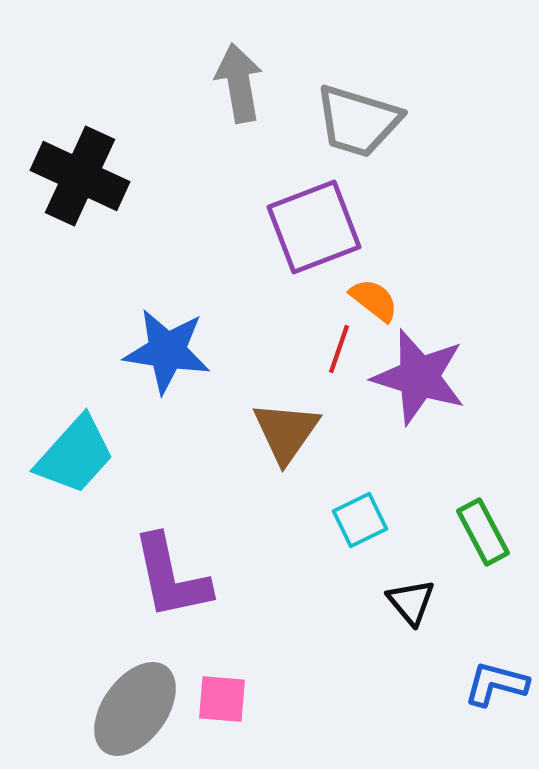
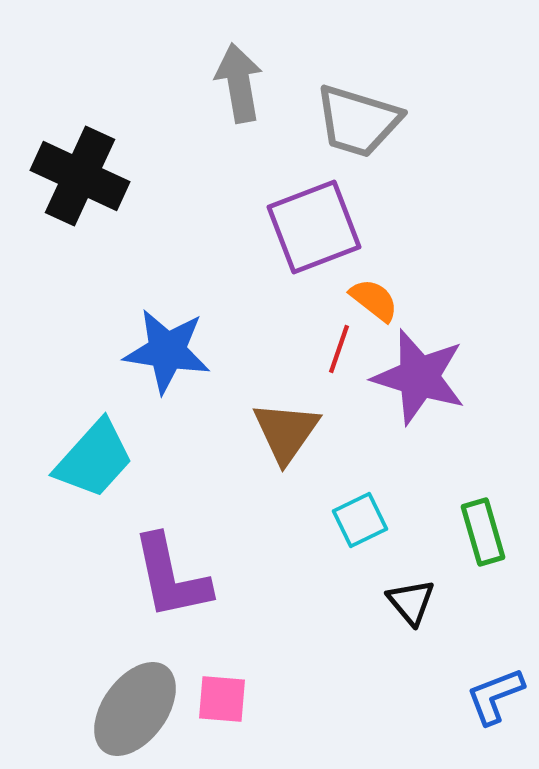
cyan trapezoid: moved 19 px right, 4 px down
green rectangle: rotated 12 degrees clockwise
blue L-shape: moved 1 px left, 12 px down; rotated 36 degrees counterclockwise
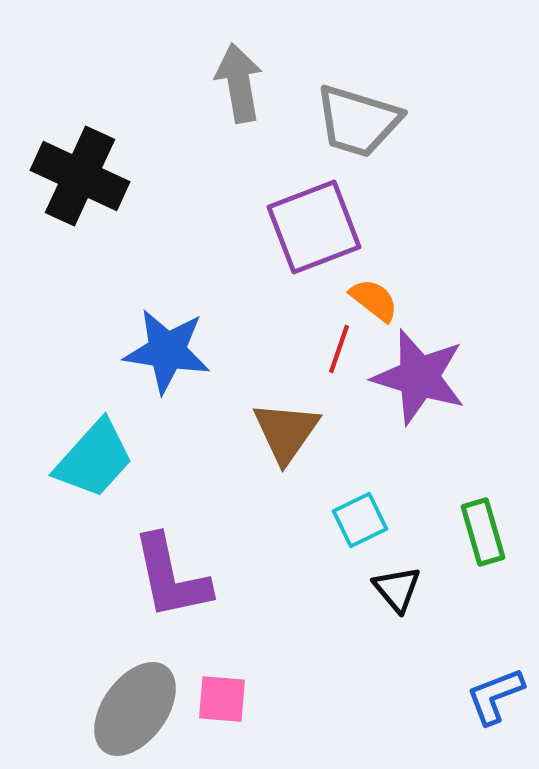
black triangle: moved 14 px left, 13 px up
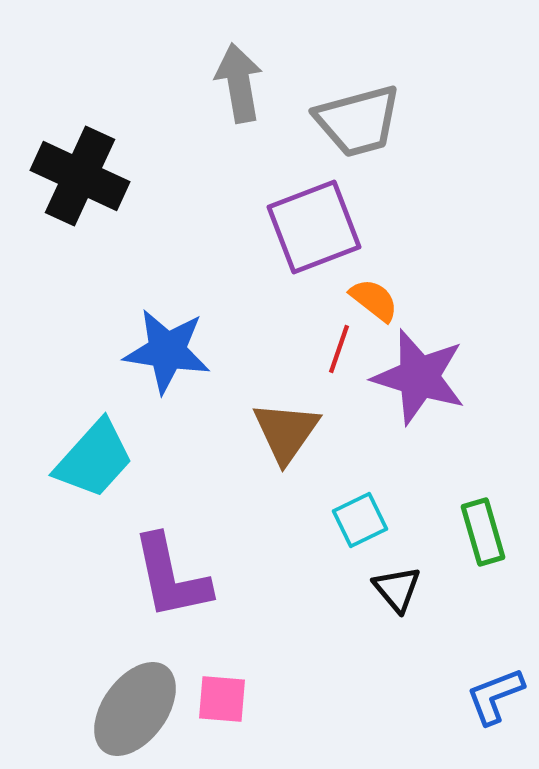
gray trapezoid: rotated 32 degrees counterclockwise
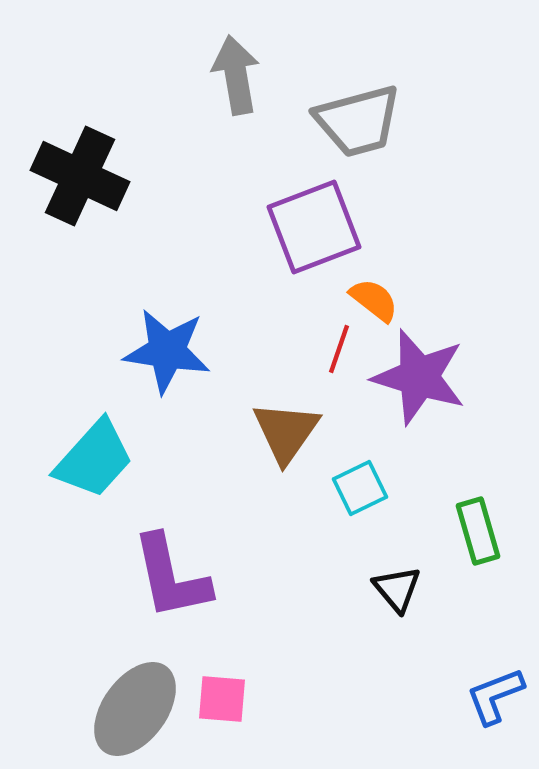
gray arrow: moved 3 px left, 8 px up
cyan square: moved 32 px up
green rectangle: moved 5 px left, 1 px up
